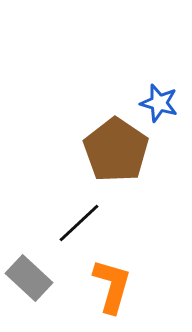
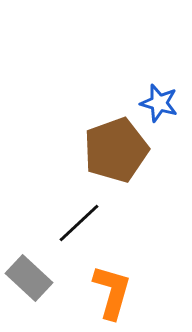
brown pentagon: rotated 18 degrees clockwise
orange L-shape: moved 6 px down
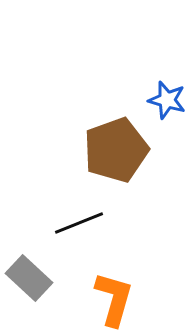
blue star: moved 8 px right, 3 px up
black line: rotated 21 degrees clockwise
orange L-shape: moved 2 px right, 7 px down
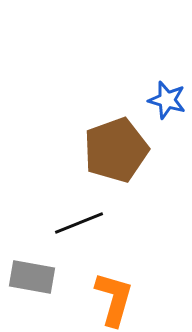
gray rectangle: moved 3 px right, 1 px up; rotated 33 degrees counterclockwise
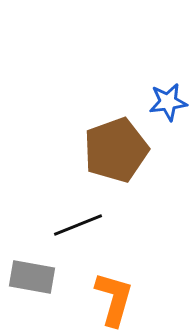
blue star: moved 1 px right, 2 px down; rotated 24 degrees counterclockwise
black line: moved 1 px left, 2 px down
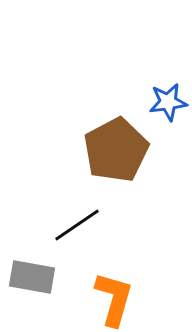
brown pentagon: rotated 8 degrees counterclockwise
black line: moved 1 px left; rotated 12 degrees counterclockwise
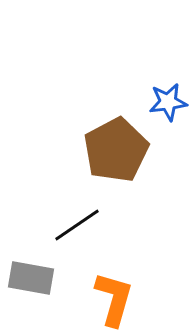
gray rectangle: moved 1 px left, 1 px down
